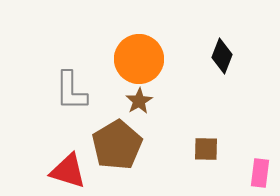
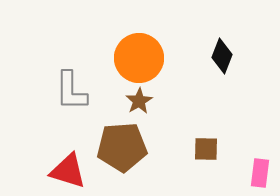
orange circle: moved 1 px up
brown pentagon: moved 5 px right, 2 px down; rotated 27 degrees clockwise
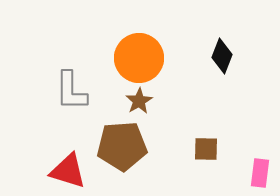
brown pentagon: moved 1 px up
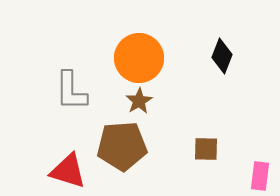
pink rectangle: moved 3 px down
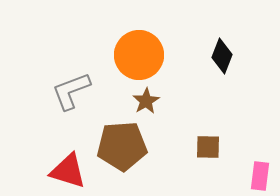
orange circle: moved 3 px up
gray L-shape: rotated 69 degrees clockwise
brown star: moved 7 px right
brown square: moved 2 px right, 2 px up
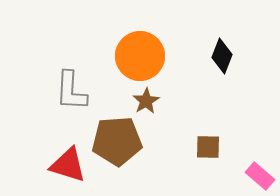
orange circle: moved 1 px right, 1 px down
gray L-shape: rotated 66 degrees counterclockwise
brown pentagon: moved 5 px left, 5 px up
red triangle: moved 6 px up
pink rectangle: rotated 56 degrees counterclockwise
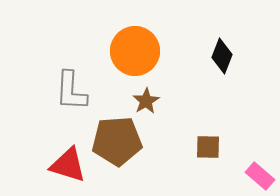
orange circle: moved 5 px left, 5 px up
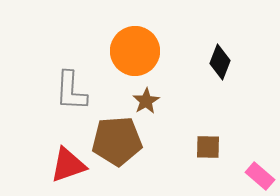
black diamond: moved 2 px left, 6 px down
red triangle: rotated 36 degrees counterclockwise
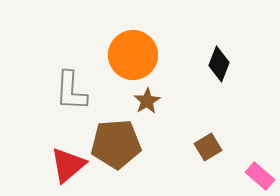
orange circle: moved 2 px left, 4 px down
black diamond: moved 1 px left, 2 px down
brown star: moved 1 px right
brown pentagon: moved 1 px left, 3 px down
brown square: rotated 32 degrees counterclockwise
red triangle: rotated 21 degrees counterclockwise
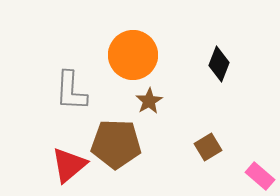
brown star: moved 2 px right
brown pentagon: rotated 6 degrees clockwise
red triangle: moved 1 px right
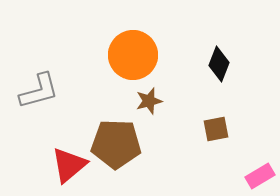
gray L-shape: moved 32 px left; rotated 108 degrees counterclockwise
brown star: rotated 16 degrees clockwise
brown square: moved 8 px right, 18 px up; rotated 20 degrees clockwise
pink rectangle: rotated 72 degrees counterclockwise
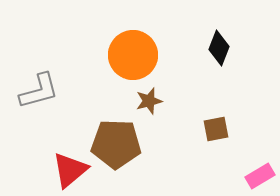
black diamond: moved 16 px up
red triangle: moved 1 px right, 5 px down
